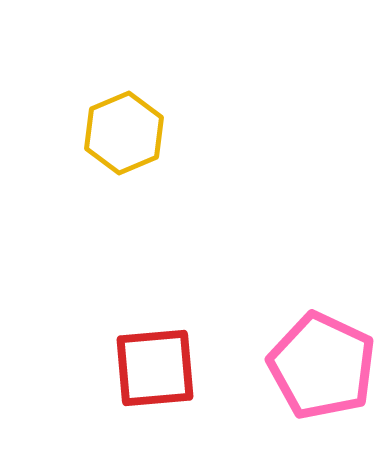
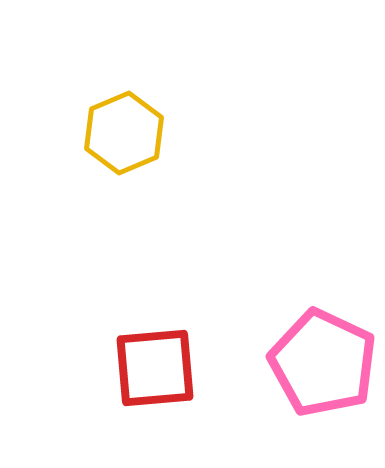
pink pentagon: moved 1 px right, 3 px up
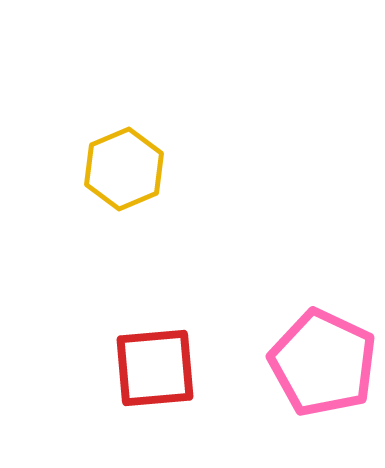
yellow hexagon: moved 36 px down
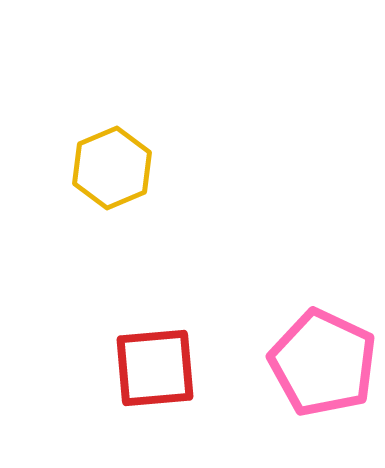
yellow hexagon: moved 12 px left, 1 px up
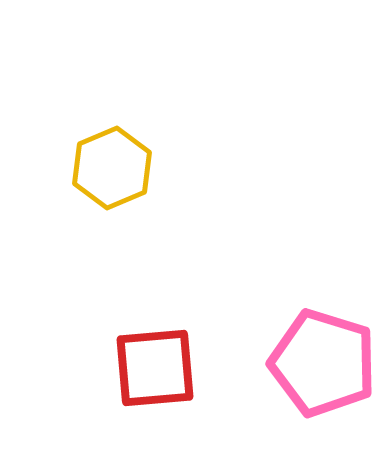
pink pentagon: rotated 8 degrees counterclockwise
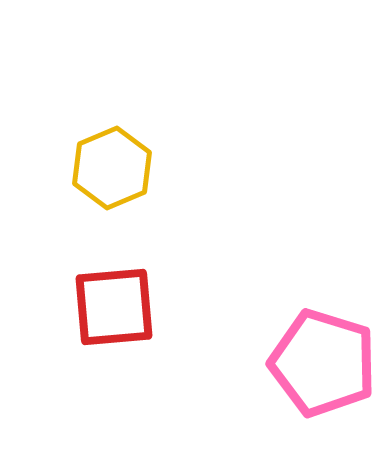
red square: moved 41 px left, 61 px up
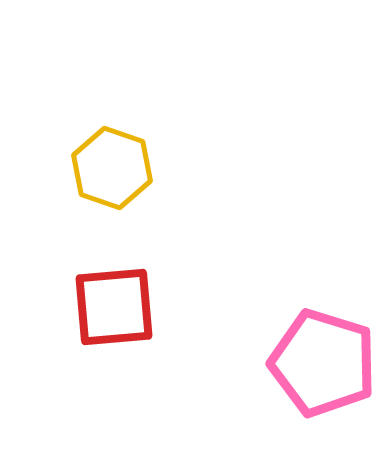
yellow hexagon: rotated 18 degrees counterclockwise
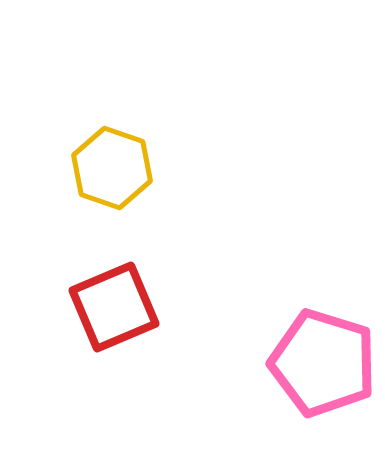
red square: rotated 18 degrees counterclockwise
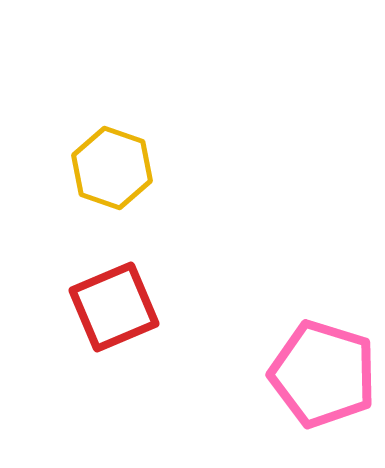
pink pentagon: moved 11 px down
